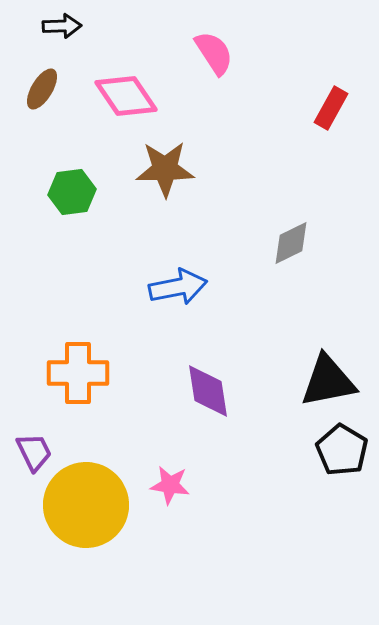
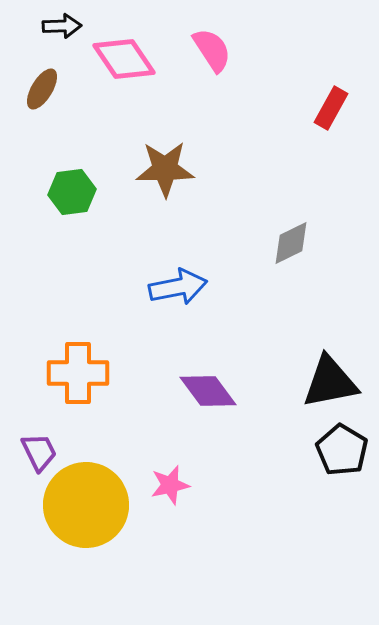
pink semicircle: moved 2 px left, 3 px up
pink diamond: moved 2 px left, 37 px up
black triangle: moved 2 px right, 1 px down
purple diamond: rotated 28 degrees counterclockwise
purple trapezoid: moved 5 px right
pink star: rotated 21 degrees counterclockwise
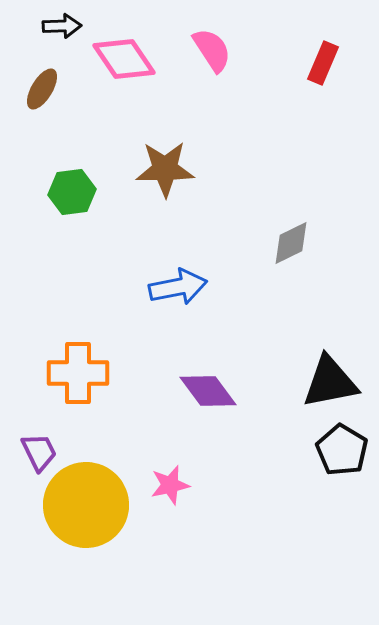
red rectangle: moved 8 px left, 45 px up; rotated 6 degrees counterclockwise
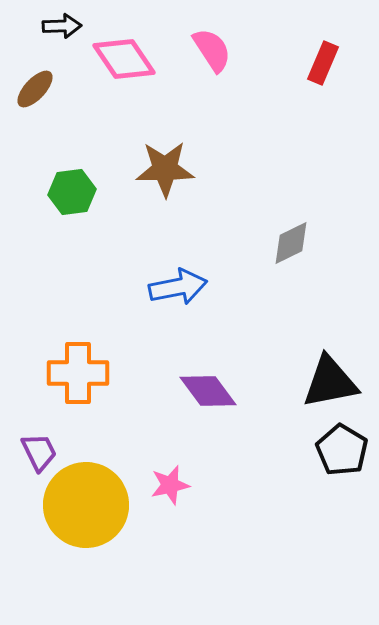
brown ellipse: moved 7 px left; rotated 12 degrees clockwise
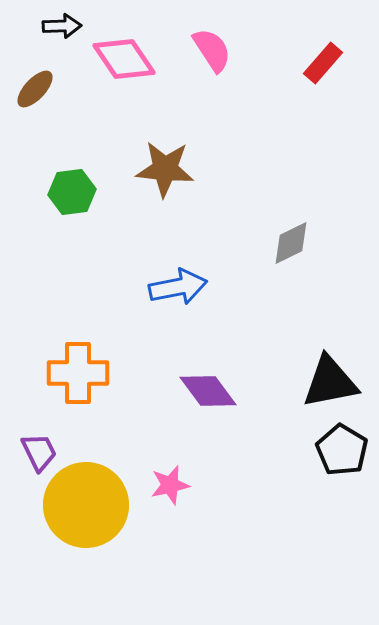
red rectangle: rotated 18 degrees clockwise
brown star: rotated 6 degrees clockwise
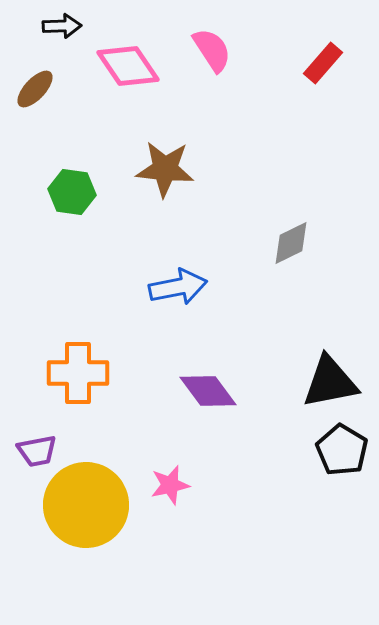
pink diamond: moved 4 px right, 7 px down
green hexagon: rotated 15 degrees clockwise
purple trapezoid: moved 2 px left, 1 px up; rotated 105 degrees clockwise
